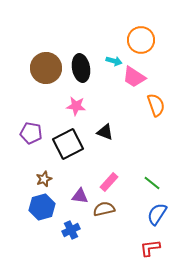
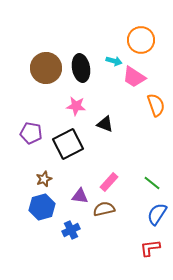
black triangle: moved 8 px up
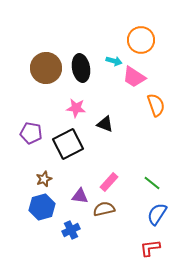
pink star: moved 2 px down
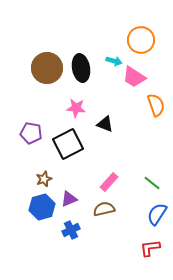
brown circle: moved 1 px right
purple triangle: moved 11 px left, 3 px down; rotated 30 degrees counterclockwise
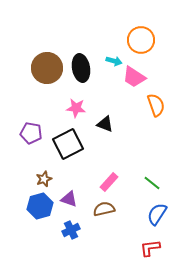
purple triangle: rotated 42 degrees clockwise
blue hexagon: moved 2 px left, 1 px up
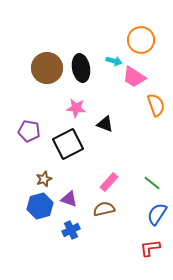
purple pentagon: moved 2 px left, 2 px up
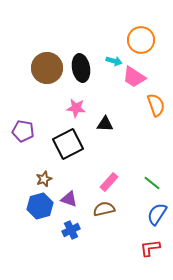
black triangle: rotated 18 degrees counterclockwise
purple pentagon: moved 6 px left
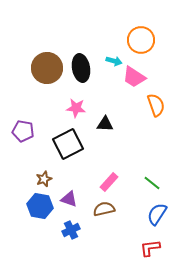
blue hexagon: rotated 25 degrees clockwise
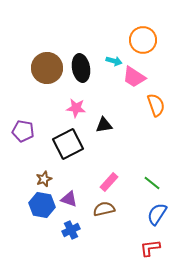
orange circle: moved 2 px right
black triangle: moved 1 px left, 1 px down; rotated 12 degrees counterclockwise
blue hexagon: moved 2 px right, 1 px up
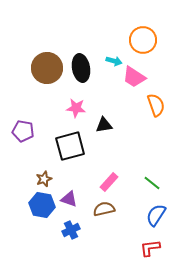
black square: moved 2 px right, 2 px down; rotated 12 degrees clockwise
blue semicircle: moved 1 px left, 1 px down
